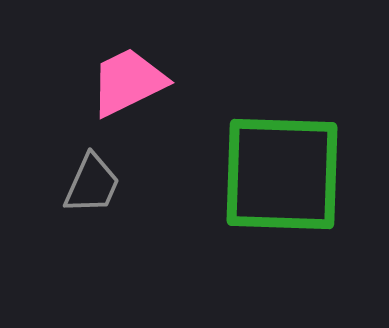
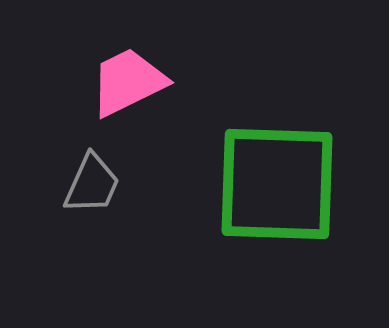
green square: moved 5 px left, 10 px down
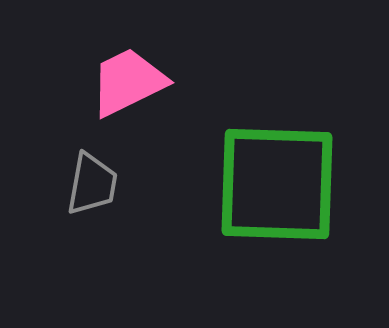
gray trapezoid: rotated 14 degrees counterclockwise
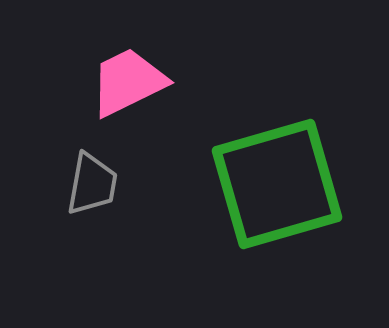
green square: rotated 18 degrees counterclockwise
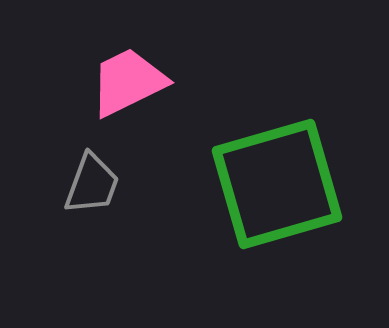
gray trapezoid: rotated 10 degrees clockwise
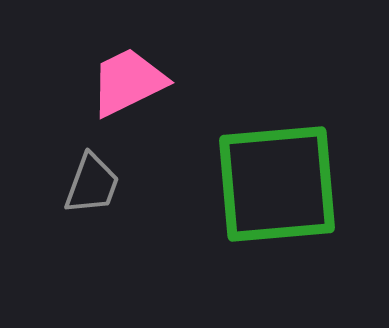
green square: rotated 11 degrees clockwise
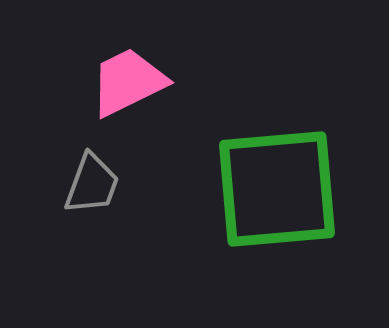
green square: moved 5 px down
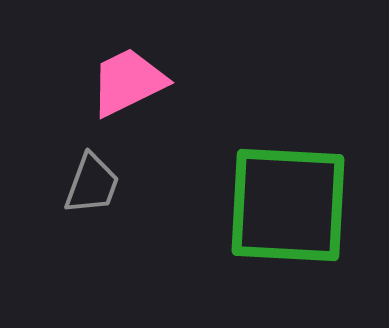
green square: moved 11 px right, 16 px down; rotated 8 degrees clockwise
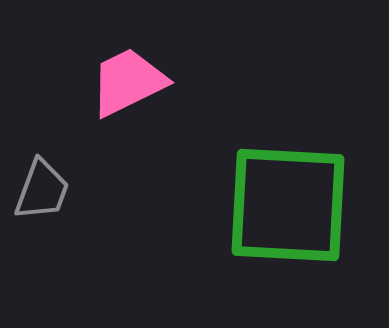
gray trapezoid: moved 50 px left, 6 px down
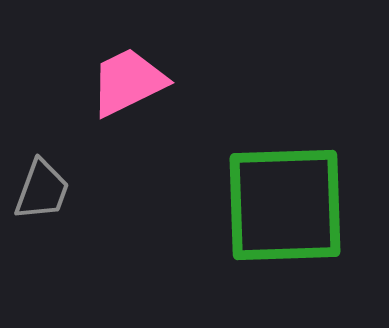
green square: moved 3 px left; rotated 5 degrees counterclockwise
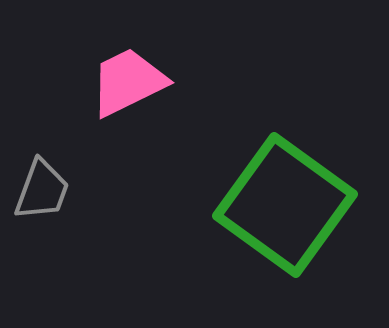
green square: rotated 38 degrees clockwise
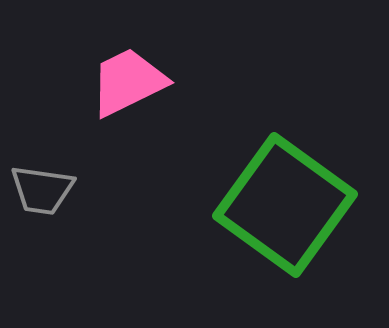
gray trapezoid: rotated 78 degrees clockwise
